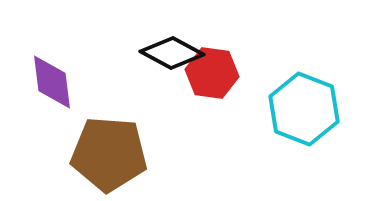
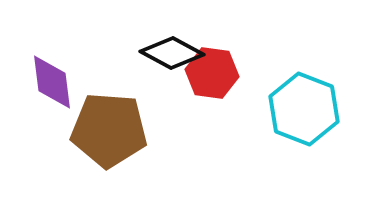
brown pentagon: moved 24 px up
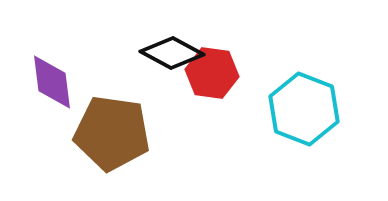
brown pentagon: moved 3 px right, 3 px down; rotated 4 degrees clockwise
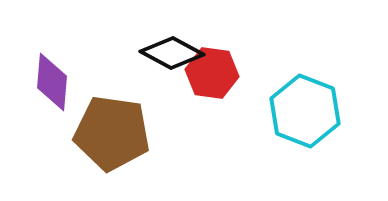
purple diamond: rotated 12 degrees clockwise
cyan hexagon: moved 1 px right, 2 px down
